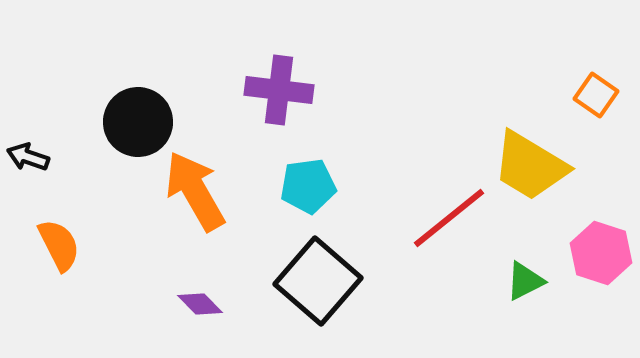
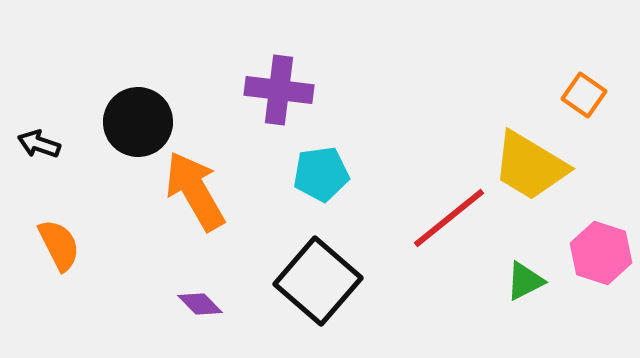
orange square: moved 12 px left
black arrow: moved 11 px right, 13 px up
cyan pentagon: moved 13 px right, 12 px up
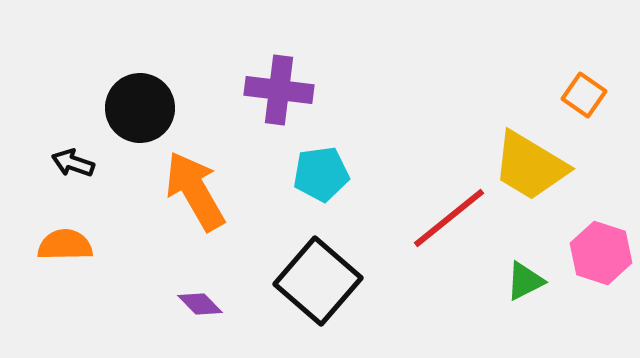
black circle: moved 2 px right, 14 px up
black arrow: moved 34 px right, 19 px down
orange semicircle: moved 6 px right; rotated 64 degrees counterclockwise
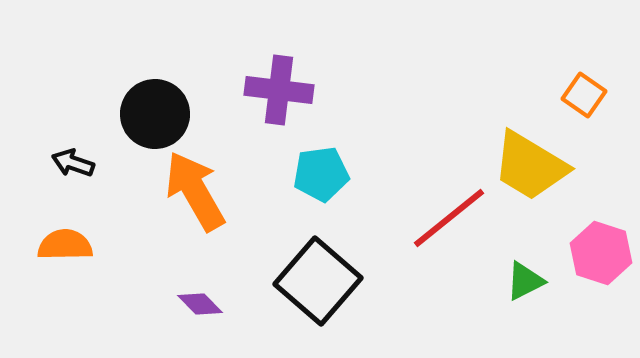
black circle: moved 15 px right, 6 px down
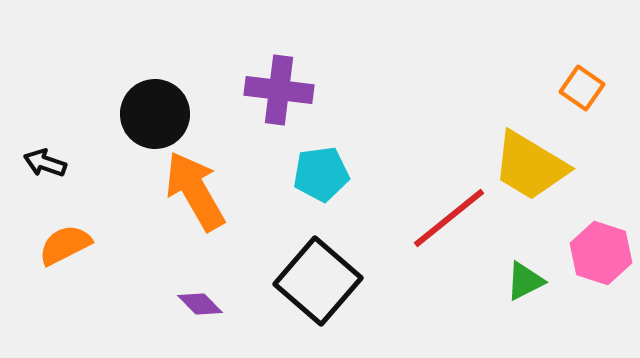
orange square: moved 2 px left, 7 px up
black arrow: moved 28 px left
orange semicircle: rotated 26 degrees counterclockwise
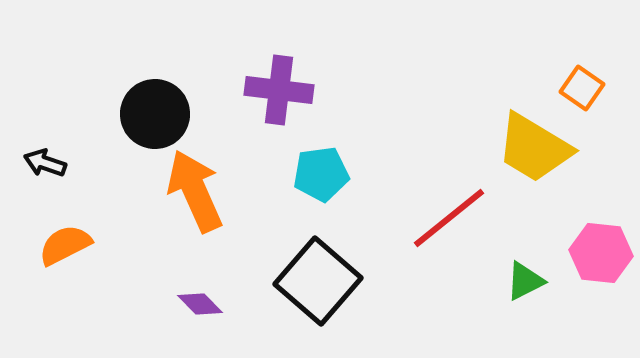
yellow trapezoid: moved 4 px right, 18 px up
orange arrow: rotated 6 degrees clockwise
pink hexagon: rotated 12 degrees counterclockwise
